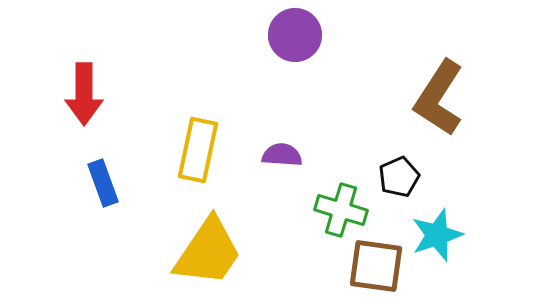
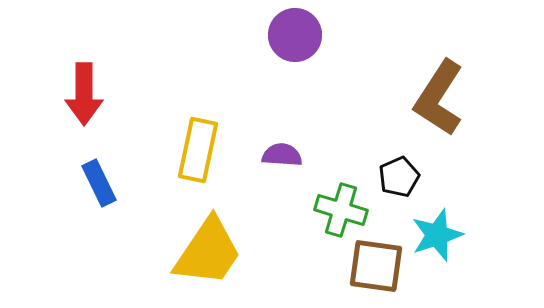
blue rectangle: moved 4 px left; rotated 6 degrees counterclockwise
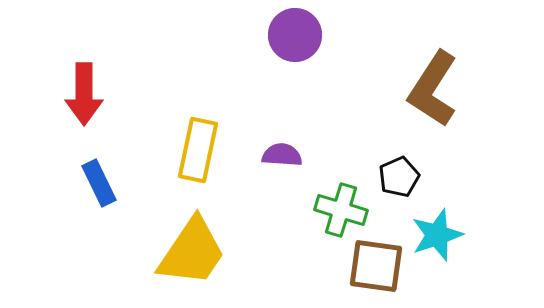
brown L-shape: moved 6 px left, 9 px up
yellow trapezoid: moved 16 px left
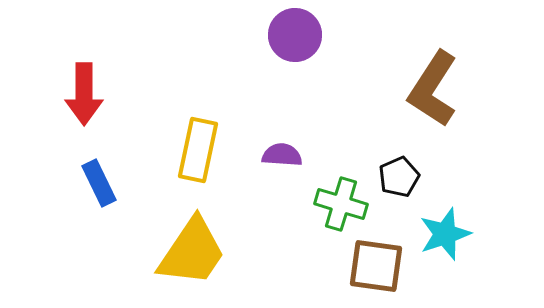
green cross: moved 6 px up
cyan star: moved 8 px right, 1 px up
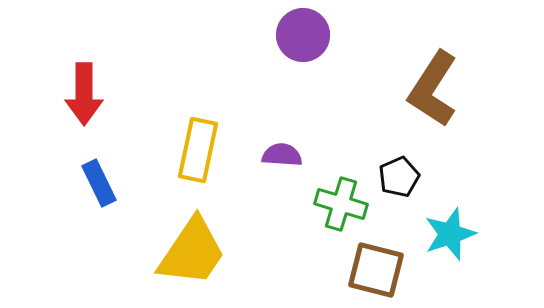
purple circle: moved 8 px right
cyan star: moved 5 px right
brown square: moved 4 px down; rotated 6 degrees clockwise
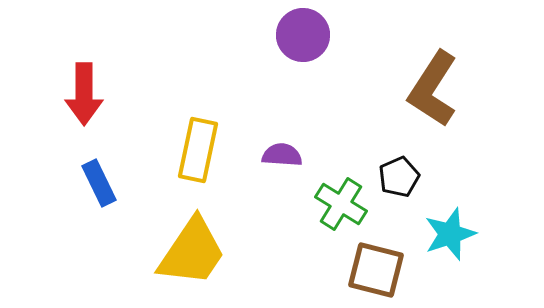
green cross: rotated 15 degrees clockwise
